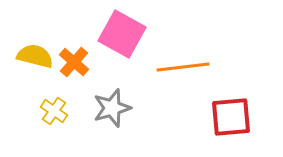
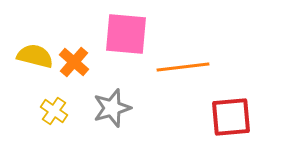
pink square: moved 4 px right; rotated 24 degrees counterclockwise
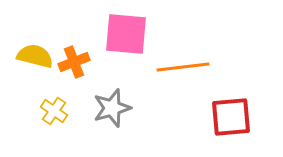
orange cross: rotated 28 degrees clockwise
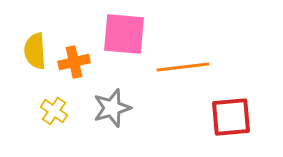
pink square: moved 2 px left
yellow semicircle: moved 5 px up; rotated 108 degrees counterclockwise
orange cross: rotated 8 degrees clockwise
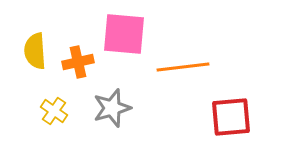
orange cross: moved 4 px right
